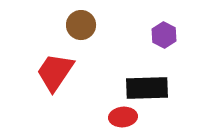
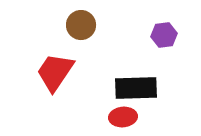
purple hexagon: rotated 25 degrees clockwise
black rectangle: moved 11 px left
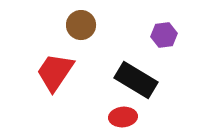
black rectangle: moved 8 px up; rotated 33 degrees clockwise
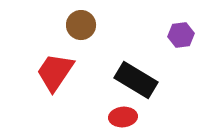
purple hexagon: moved 17 px right
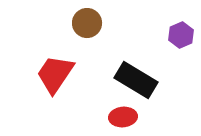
brown circle: moved 6 px right, 2 px up
purple hexagon: rotated 15 degrees counterclockwise
red trapezoid: moved 2 px down
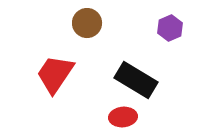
purple hexagon: moved 11 px left, 7 px up
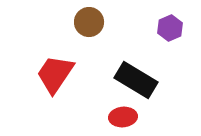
brown circle: moved 2 px right, 1 px up
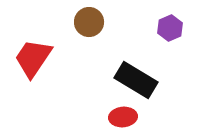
red trapezoid: moved 22 px left, 16 px up
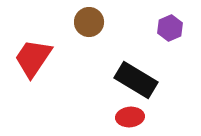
red ellipse: moved 7 px right
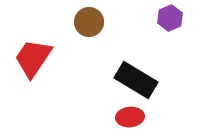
purple hexagon: moved 10 px up
